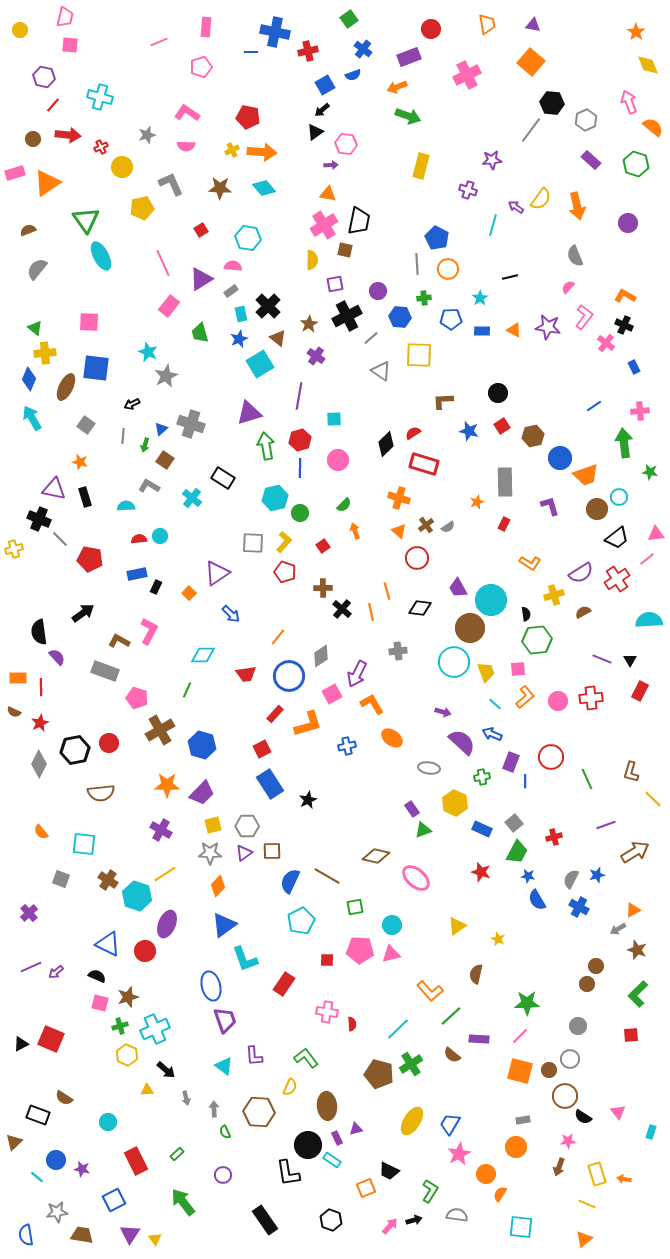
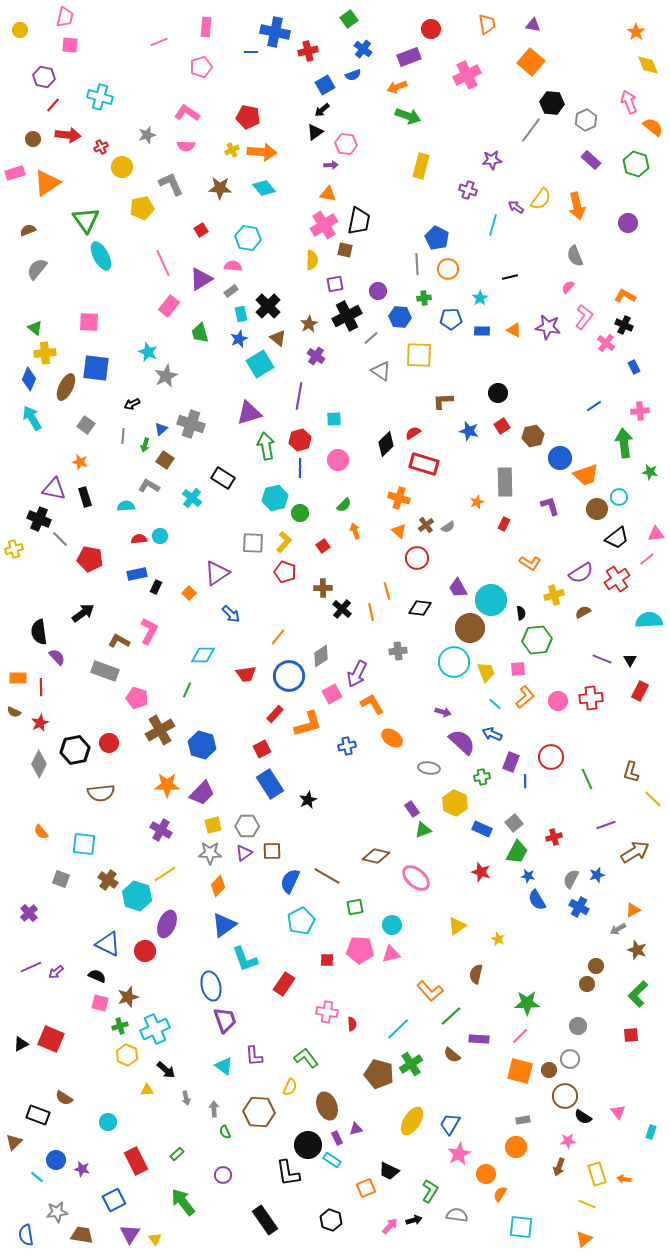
black semicircle at (526, 614): moved 5 px left, 1 px up
brown ellipse at (327, 1106): rotated 16 degrees counterclockwise
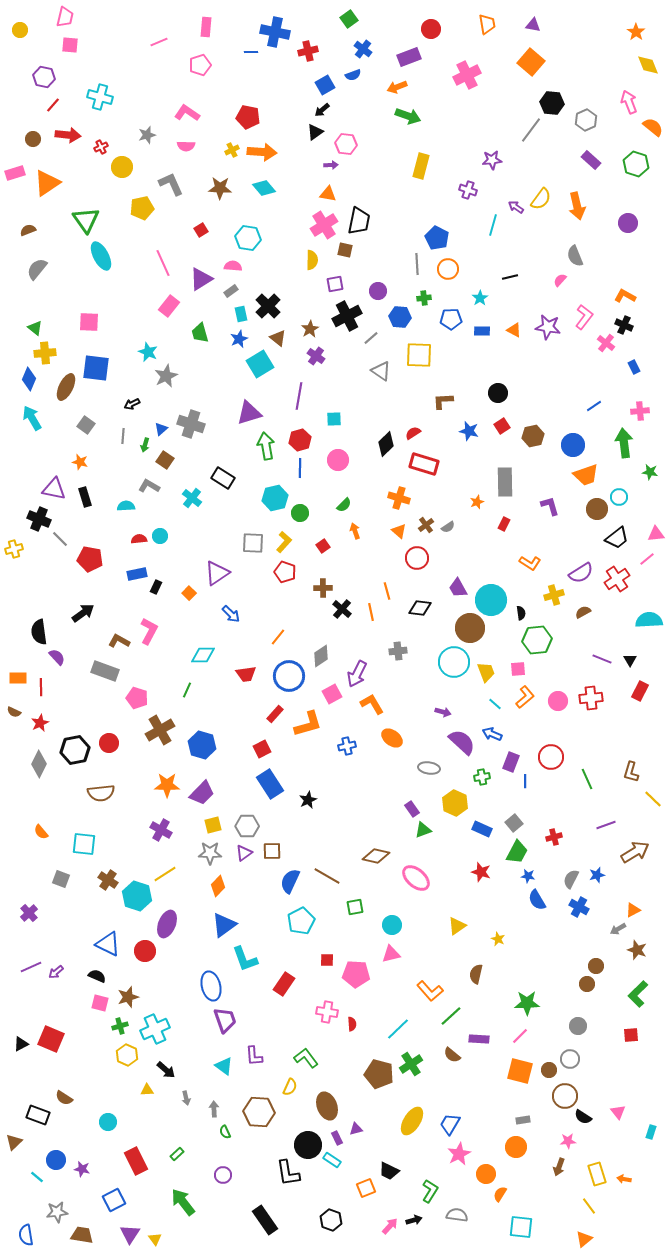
pink pentagon at (201, 67): moved 1 px left, 2 px up
pink semicircle at (568, 287): moved 8 px left, 7 px up
brown star at (309, 324): moved 1 px right, 5 px down
blue circle at (560, 458): moved 13 px right, 13 px up
pink pentagon at (360, 950): moved 4 px left, 24 px down
yellow line at (587, 1204): moved 2 px right, 2 px down; rotated 30 degrees clockwise
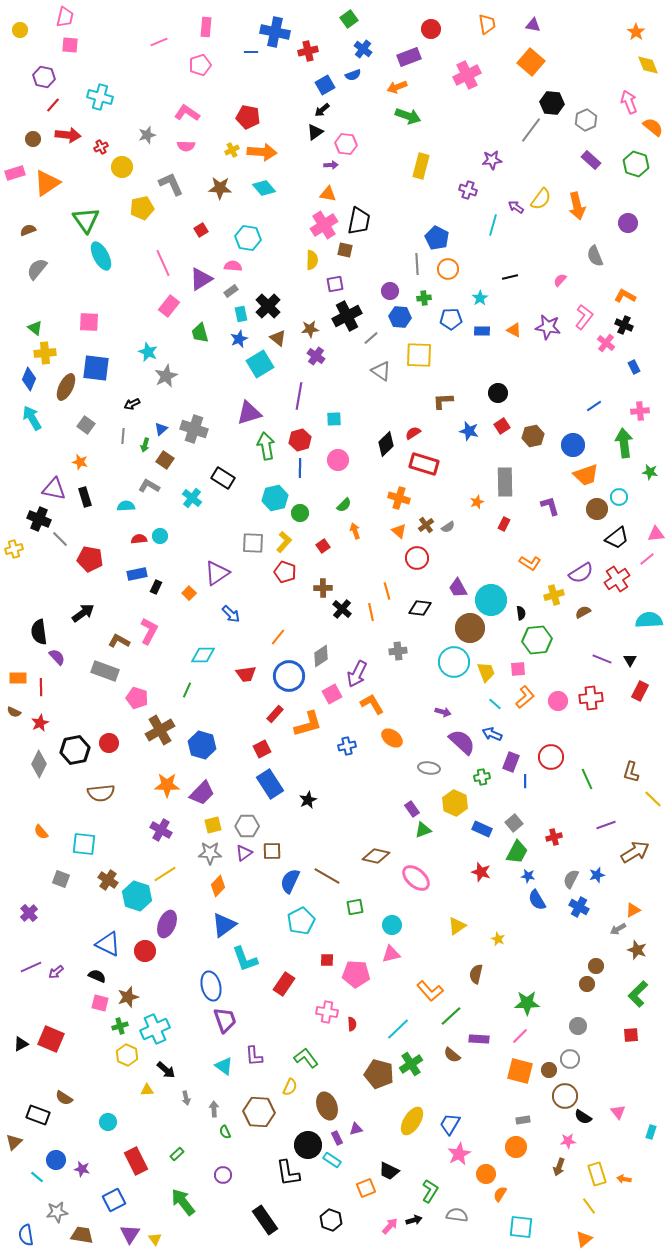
gray semicircle at (575, 256): moved 20 px right
purple circle at (378, 291): moved 12 px right
brown star at (310, 329): rotated 24 degrees clockwise
gray cross at (191, 424): moved 3 px right, 5 px down
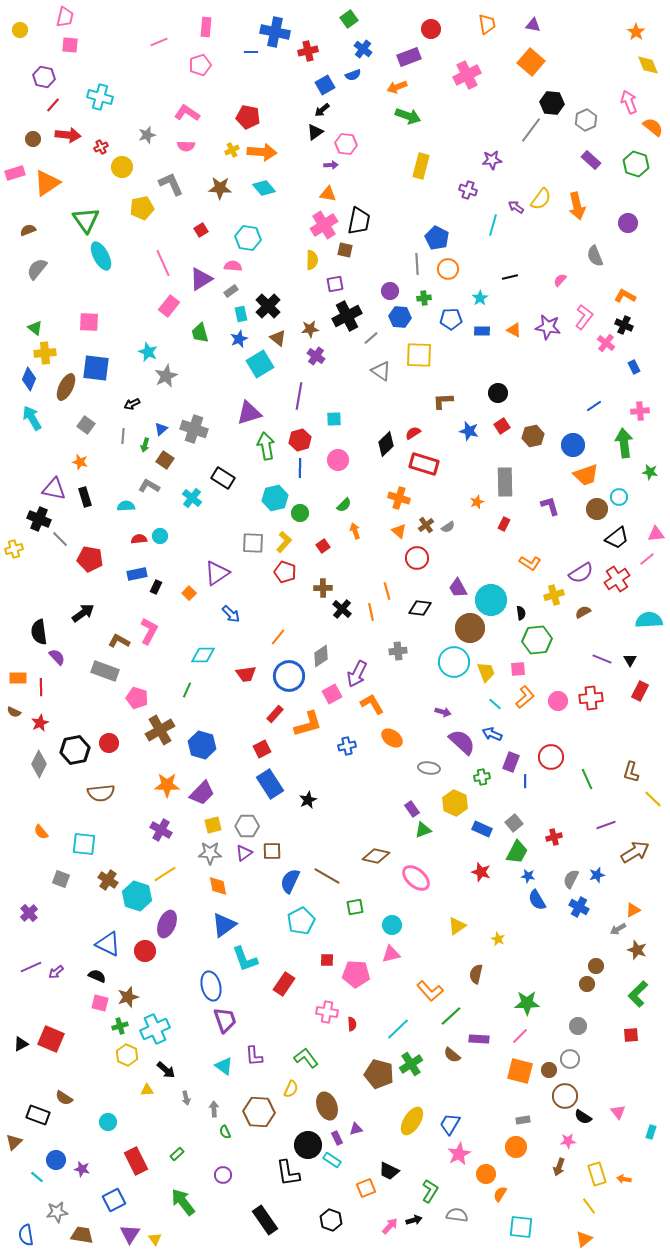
orange diamond at (218, 886): rotated 55 degrees counterclockwise
yellow semicircle at (290, 1087): moved 1 px right, 2 px down
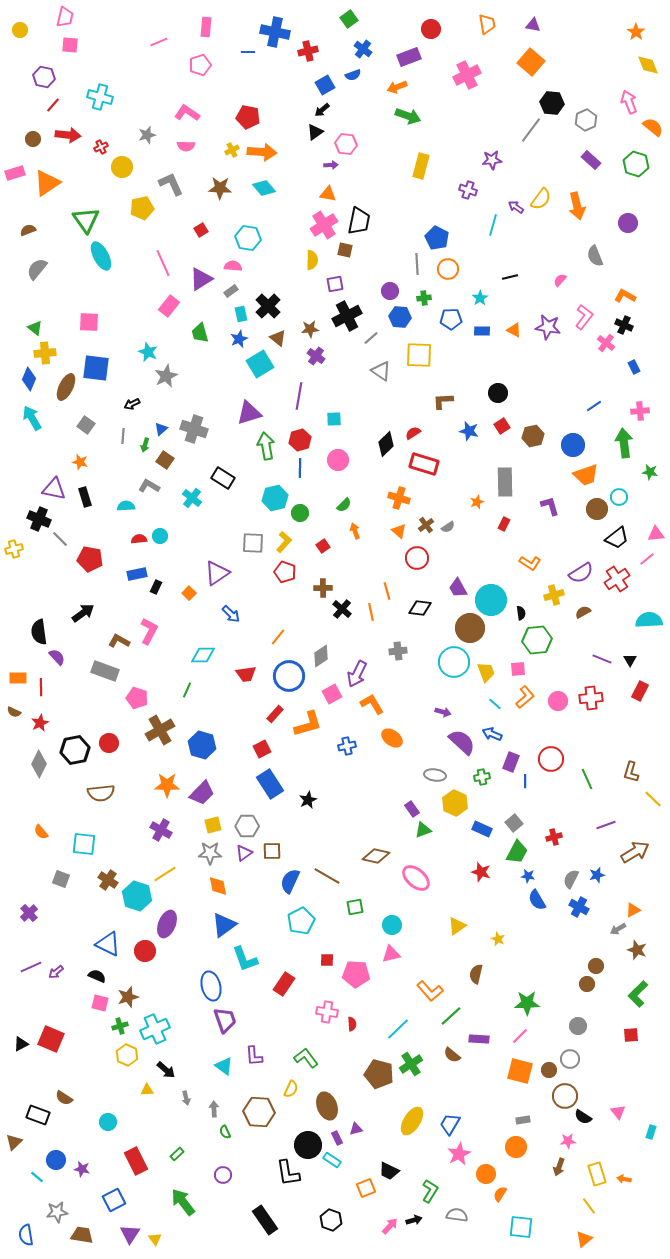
blue line at (251, 52): moved 3 px left
red circle at (551, 757): moved 2 px down
gray ellipse at (429, 768): moved 6 px right, 7 px down
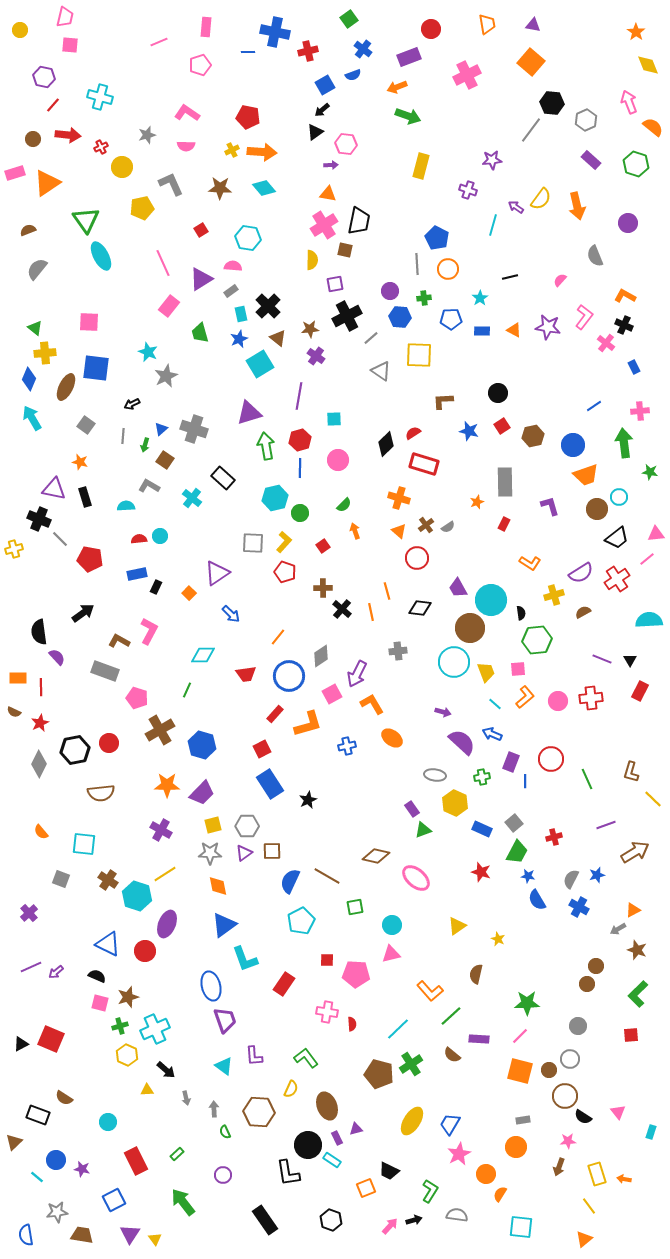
black rectangle at (223, 478): rotated 10 degrees clockwise
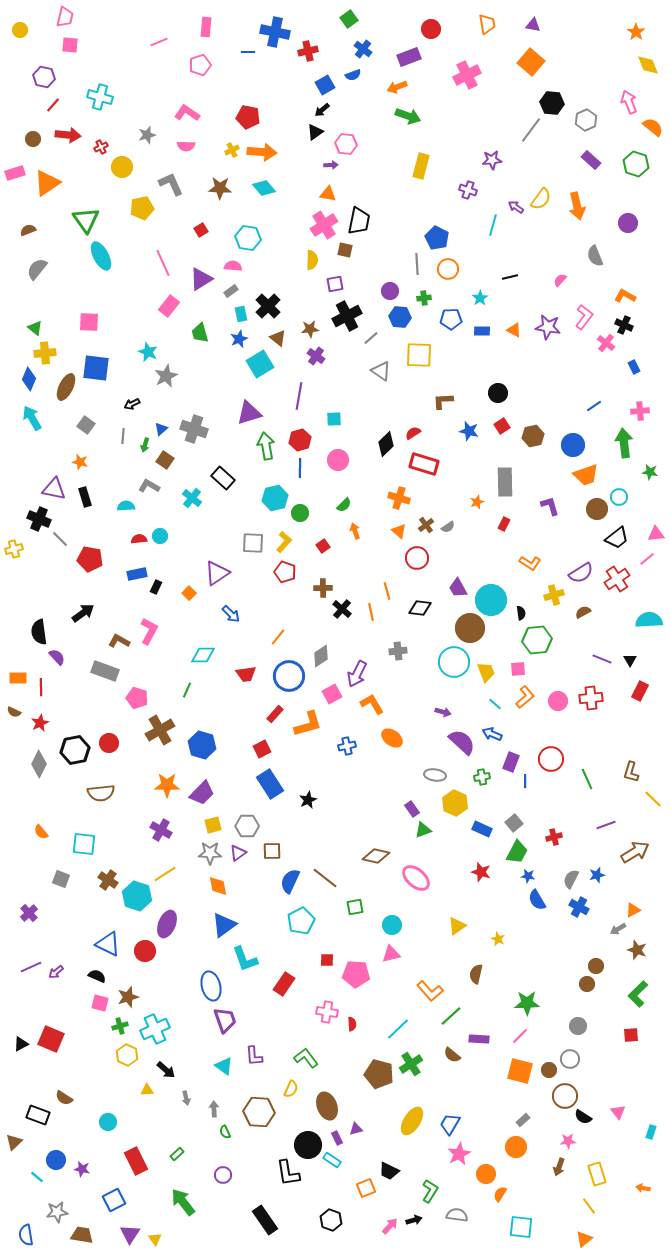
purple triangle at (244, 853): moved 6 px left
brown line at (327, 876): moved 2 px left, 2 px down; rotated 8 degrees clockwise
gray rectangle at (523, 1120): rotated 32 degrees counterclockwise
orange arrow at (624, 1179): moved 19 px right, 9 px down
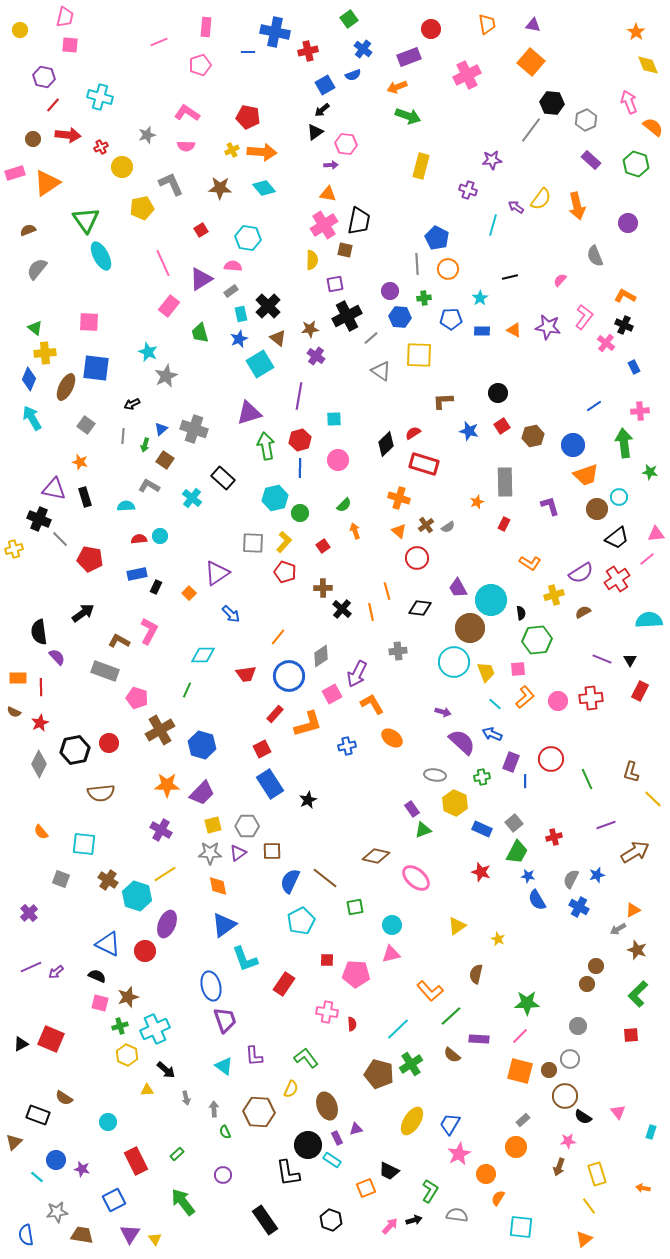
orange semicircle at (500, 1194): moved 2 px left, 4 px down
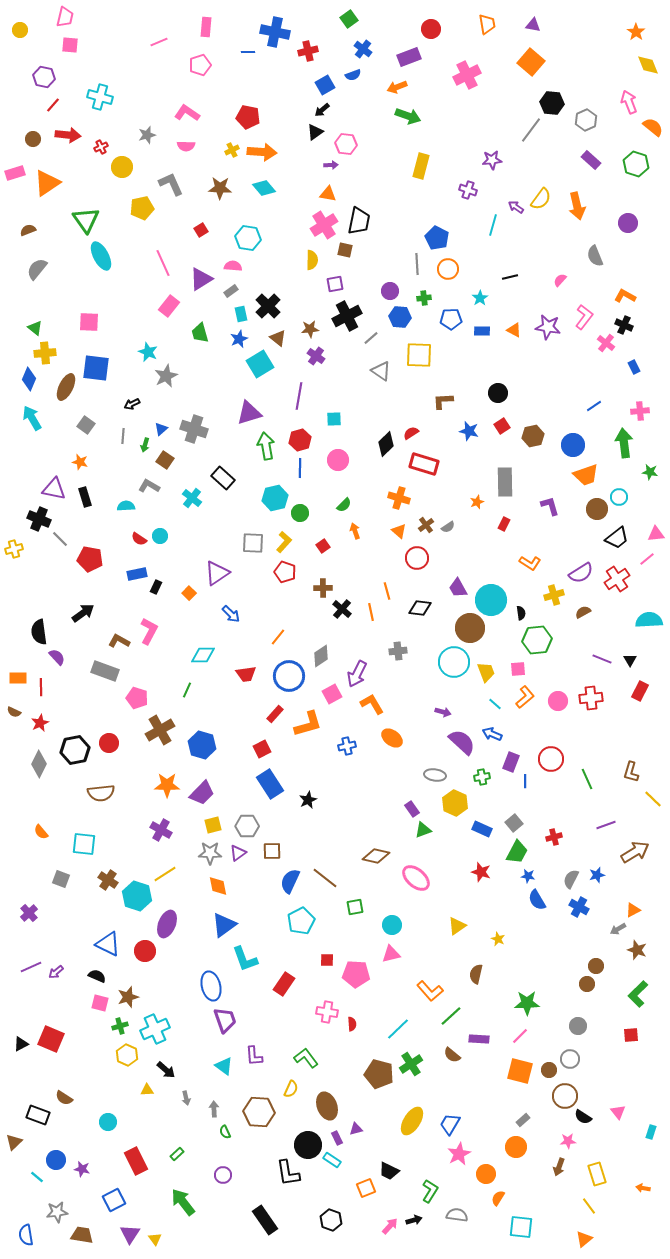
red semicircle at (413, 433): moved 2 px left
red semicircle at (139, 539): rotated 140 degrees counterclockwise
